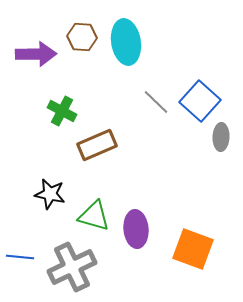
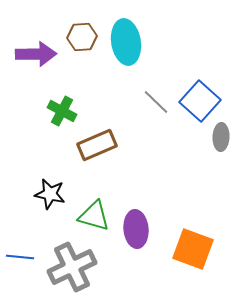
brown hexagon: rotated 8 degrees counterclockwise
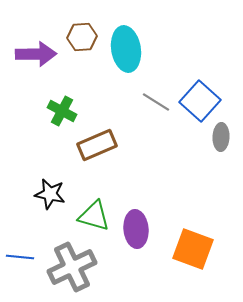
cyan ellipse: moved 7 px down
gray line: rotated 12 degrees counterclockwise
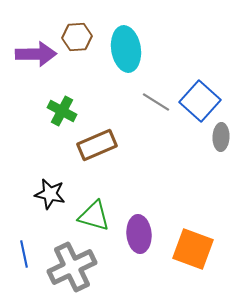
brown hexagon: moved 5 px left
purple ellipse: moved 3 px right, 5 px down
blue line: moved 4 px right, 3 px up; rotated 72 degrees clockwise
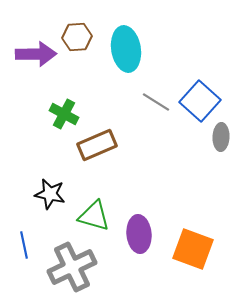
green cross: moved 2 px right, 3 px down
blue line: moved 9 px up
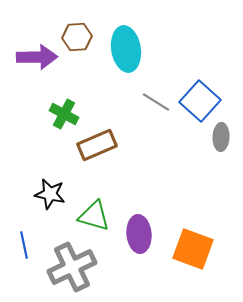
purple arrow: moved 1 px right, 3 px down
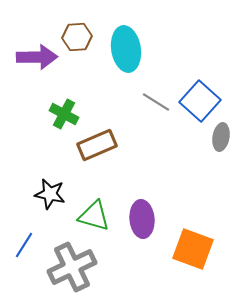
gray ellipse: rotated 8 degrees clockwise
purple ellipse: moved 3 px right, 15 px up
blue line: rotated 44 degrees clockwise
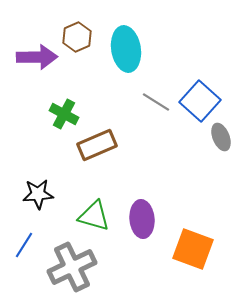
brown hexagon: rotated 20 degrees counterclockwise
gray ellipse: rotated 32 degrees counterclockwise
black star: moved 12 px left; rotated 16 degrees counterclockwise
